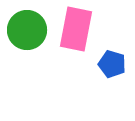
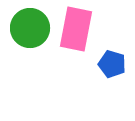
green circle: moved 3 px right, 2 px up
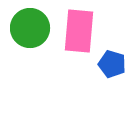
pink rectangle: moved 3 px right, 2 px down; rotated 6 degrees counterclockwise
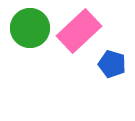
pink rectangle: rotated 42 degrees clockwise
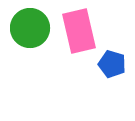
pink rectangle: rotated 60 degrees counterclockwise
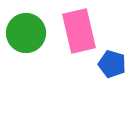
green circle: moved 4 px left, 5 px down
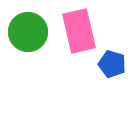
green circle: moved 2 px right, 1 px up
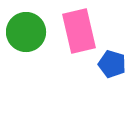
green circle: moved 2 px left
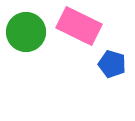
pink rectangle: moved 5 px up; rotated 51 degrees counterclockwise
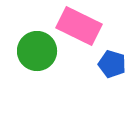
green circle: moved 11 px right, 19 px down
